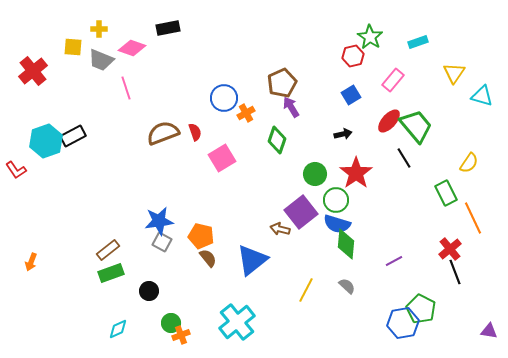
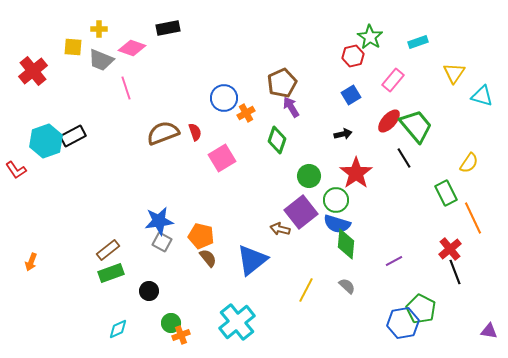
green circle at (315, 174): moved 6 px left, 2 px down
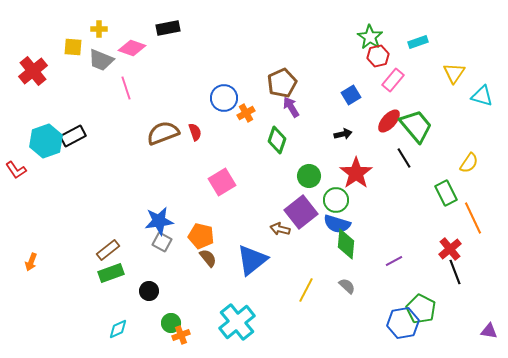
red hexagon at (353, 56): moved 25 px right
pink square at (222, 158): moved 24 px down
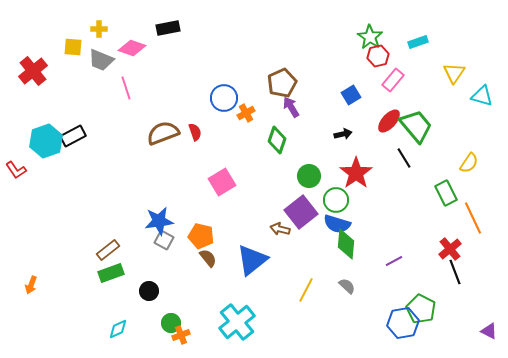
gray square at (162, 242): moved 2 px right, 2 px up
orange arrow at (31, 262): moved 23 px down
purple triangle at (489, 331): rotated 18 degrees clockwise
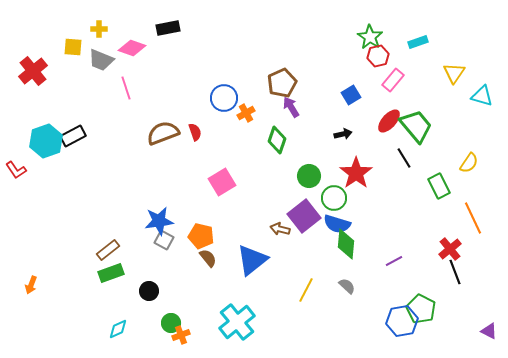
green rectangle at (446, 193): moved 7 px left, 7 px up
green circle at (336, 200): moved 2 px left, 2 px up
purple square at (301, 212): moved 3 px right, 4 px down
blue hexagon at (403, 323): moved 1 px left, 2 px up
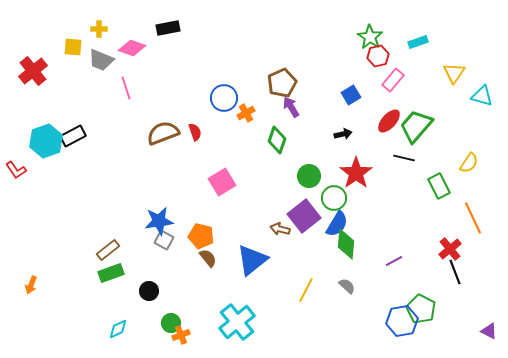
green trapezoid at (416, 126): rotated 99 degrees counterclockwise
black line at (404, 158): rotated 45 degrees counterclockwise
blue semicircle at (337, 224): rotated 76 degrees counterclockwise
